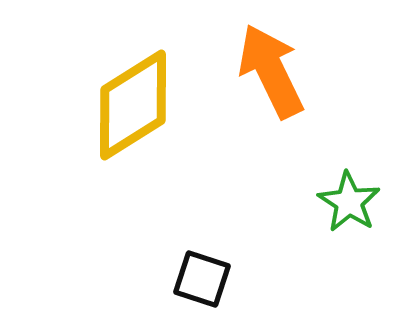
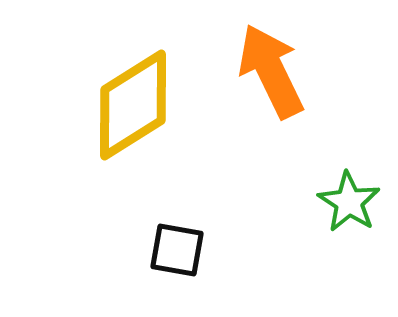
black square: moved 25 px left, 29 px up; rotated 8 degrees counterclockwise
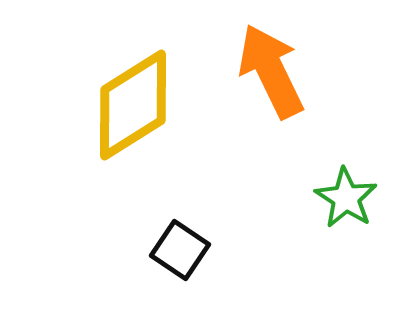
green star: moved 3 px left, 4 px up
black square: moved 3 px right; rotated 24 degrees clockwise
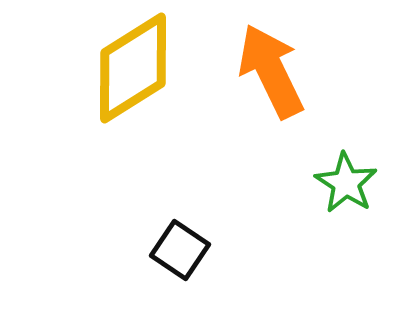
yellow diamond: moved 37 px up
green star: moved 15 px up
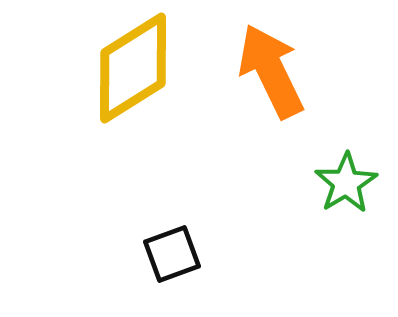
green star: rotated 8 degrees clockwise
black square: moved 8 px left, 4 px down; rotated 36 degrees clockwise
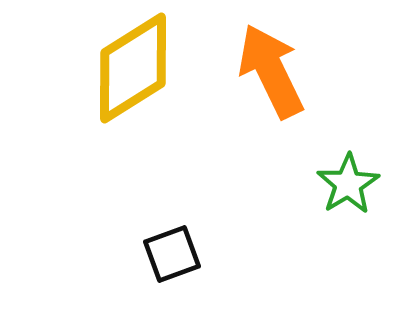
green star: moved 2 px right, 1 px down
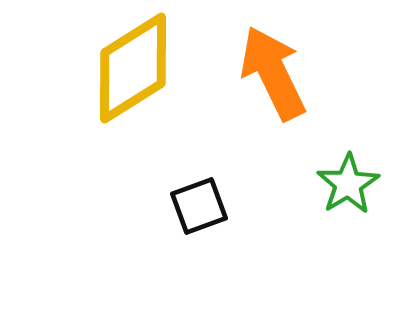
orange arrow: moved 2 px right, 2 px down
black square: moved 27 px right, 48 px up
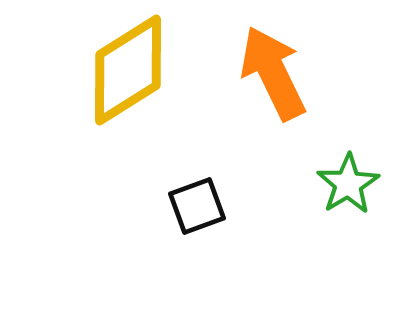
yellow diamond: moved 5 px left, 2 px down
black square: moved 2 px left
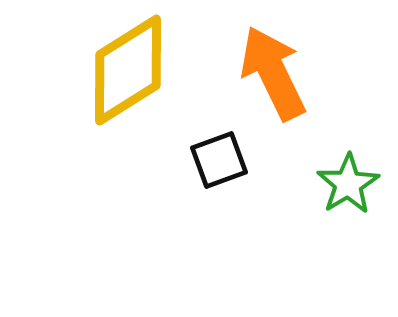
black square: moved 22 px right, 46 px up
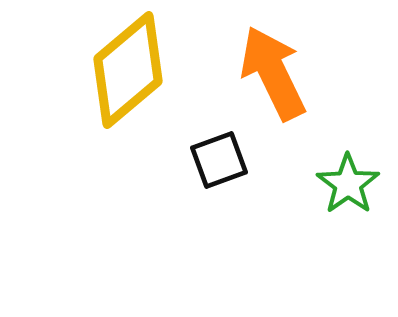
yellow diamond: rotated 8 degrees counterclockwise
green star: rotated 4 degrees counterclockwise
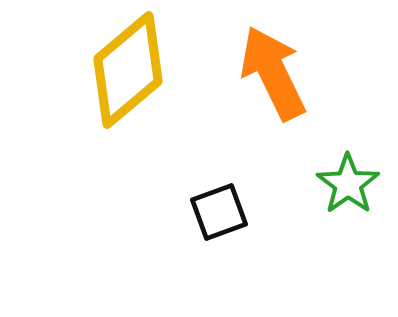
black square: moved 52 px down
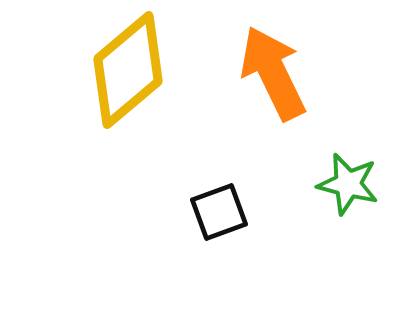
green star: rotated 22 degrees counterclockwise
